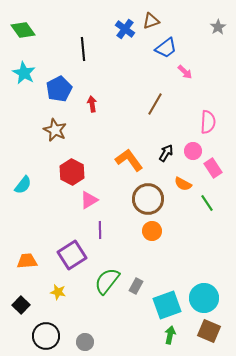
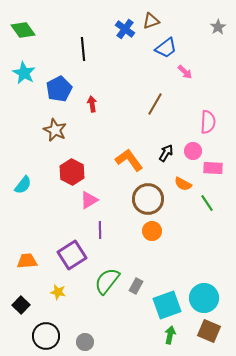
pink rectangle: rotated 54 degrees counterclockwise
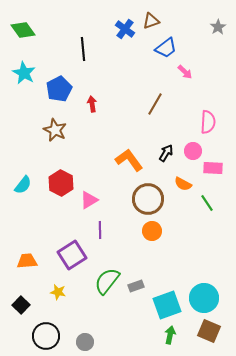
red hexagon: moved 11 px left, 11 px down
gray rectangle: rotated 42 degrees clockwise
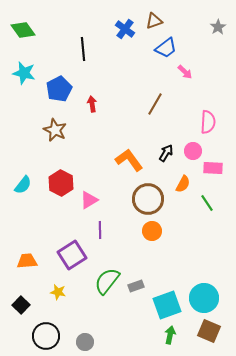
brown triangle: moved 3 px right
cyan star: rotated 15 degrees counterclockwise
orange semicircle: rotated 90 degrees counterclockwise
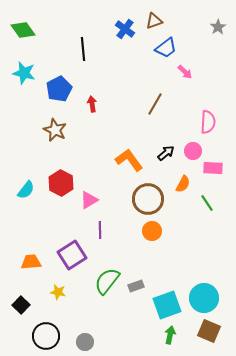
black arrow: rotated 18 degrees clockwise
cyan semicircle: moved 3 px right, 5 px down
orange trapezoid: moved 4 px right, 1 px down
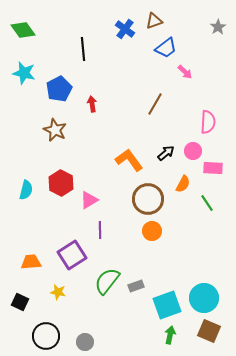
cyan semicircle: rotated 24 degrees counterclockwise
black square: moved 1 px left, 3 px up; rotated 18 degrees counterclockwise
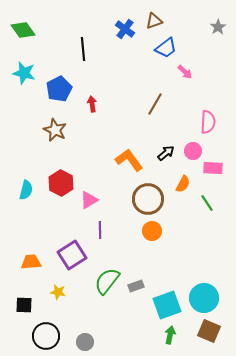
black square: moved 4 px right, 3 px down; rotated 24 degrees counterclockwise
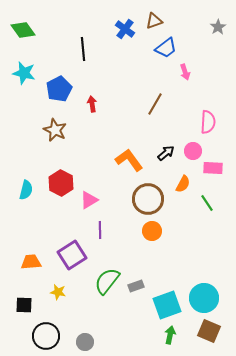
pink arrow: rotated 28 degrees clockwise
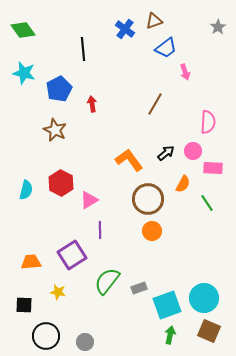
gray rectangle: moved 3 px right, 2 px down
